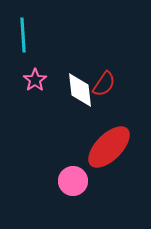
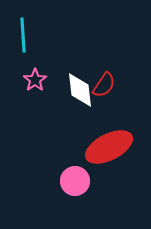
red semicircle: moved 1 px down
red ellipse: rotated 18 degrees clockwise
pink circle: moved 2 px right
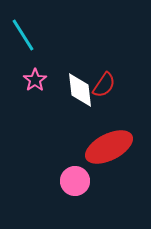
cyan line: rotated 28 degrees counterclockwise
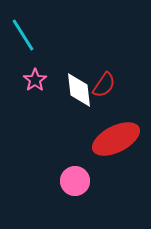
white diamond: moved 1 px left
red ellipse: moved 7 px right, 8 px up
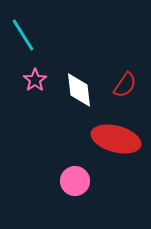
red semicircle: moved 21 px right
red ellipse: rotated 42 degrees clockwise
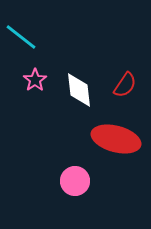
cyan line: moved 2 px left, 2 px down; rotated 20 degrees counterclockwise
